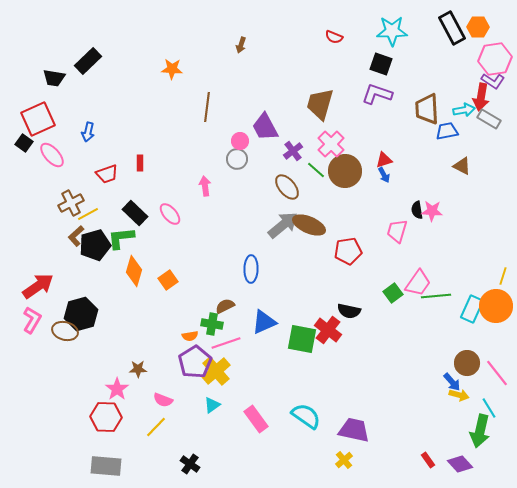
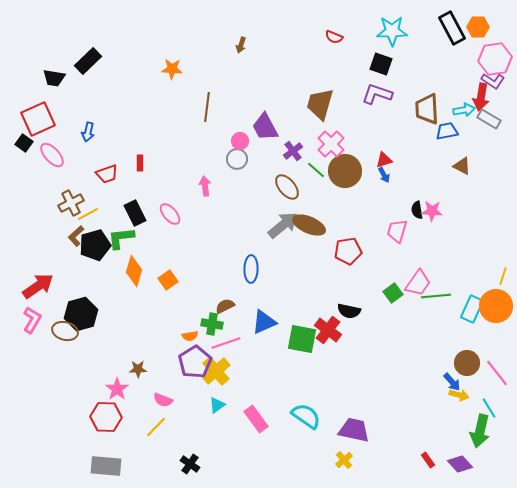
black rectangle at (135, 213): rotated 20 degrees clockwise
cyan triangle at (212, 405): moved 5 px right
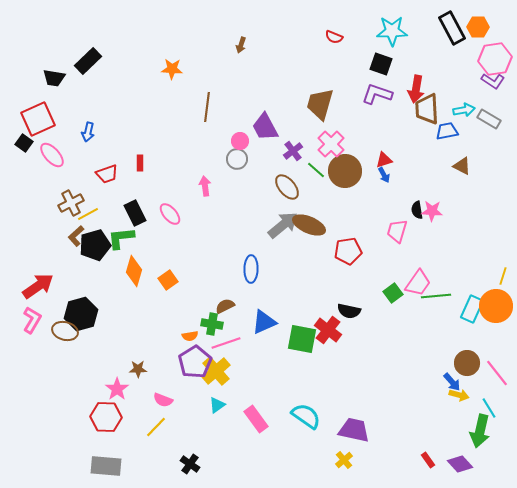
red arrow at (481, 97): moved 65 px left, 8 px up
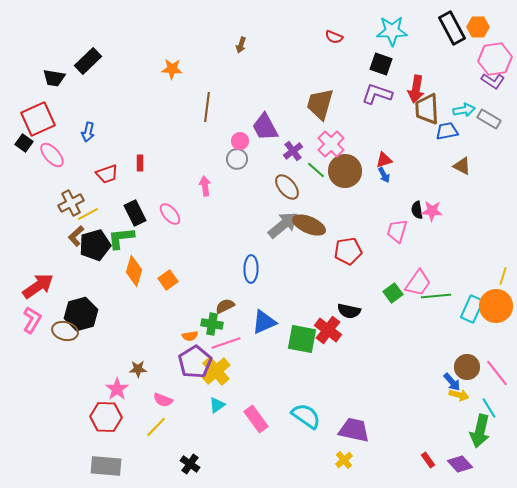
brown circle at (467, 363): moved 4 px down
